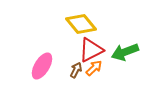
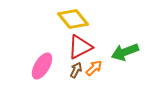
yellow diamond: moved 8 px left, 5 px up
red triangle: moved 11 px left, 3 px up
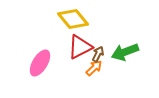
pink ellipse: moved 2 px left, 3 px up
brown arrow: moved 22 px right, 16 px up
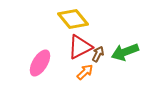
orange arrow: moved 9 px left, 4 px down
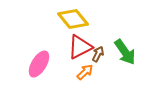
green arrow: rotated 104 degrees counterclockwise
pink ellipse: moved 1 px left, 1 px down
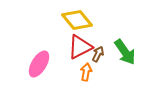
yellow diamond: moved 4 px right, 1 px down
orange arrow: moved 1 px right; rotated 36 degrees counterclockwise
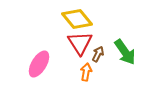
yellow diamond: moved 1 px up
red triangle: moved 4 px up; rotated 36 degrees counterclockwise
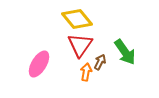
red triangle: moved 2 px down; rotated 8 degrees clockwise
brown arrow: moved 2 px right, 8 px down
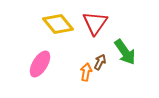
yellow diamond: moved 19 px left, 5 px down
red triangle: moved 15 px right, 22 px up
pink ellipse: moved 1 px right
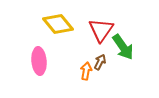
red triangle: moved 6 px right, 7 px down
green arrow: moved 2 px left, 5 px up
pink ellipse: moved 1 px left, 3 px up; rotated 36 degrees counterclockwise
orange arrow: moved 1 px up
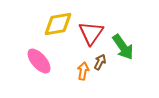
yellow diamond: rotated 60 degrees counterclockwise
red triangle: moved 10 px left, 3 px down
pink ellipse: rotated 36 degrees counterclockwise
orange arrow: moved 3 px left
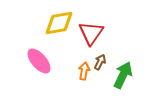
yellow diamond: moved 1 px right, 1 px up
green arrow: moved 28 px down; rotated 120 degrees counterclockwise
orange arrow: moved 1 px right
